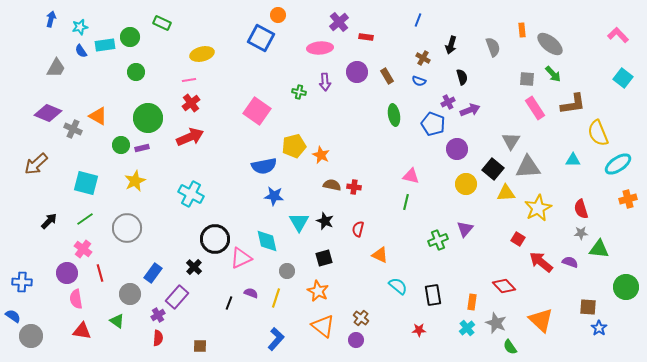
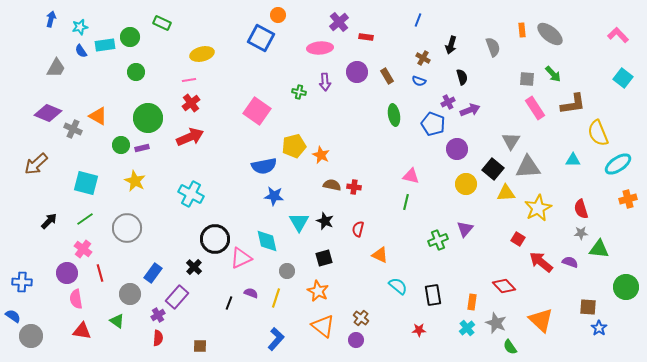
gray ellipse at (550, 44): moved 10 px up
yellow star at (135, 181): rotated 20 degrees counterclockwise
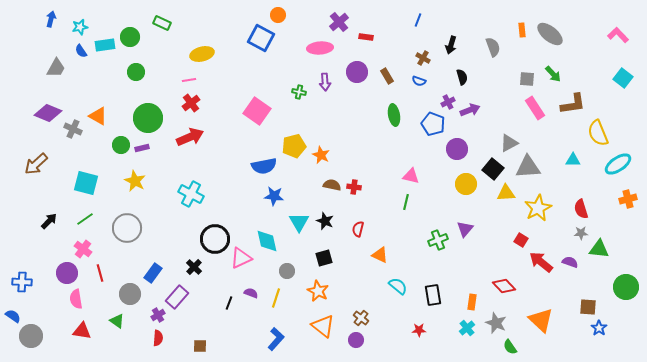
gray triangle at (511, 141): moved 2 px left, 2 px down; rotated 30 degrees clockwise
red square at (518, 239): moved 3 px right, 1 px down
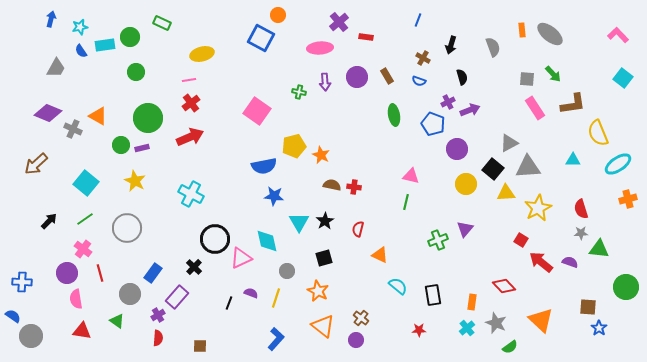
purple circle at (357, 72): moved 5 px down
cyan square at (86, 183): rotated 25 degrees clockwise
black star at (325, 221): rotated 18 degrees clockwise
green semicircle at (510, 347): rotated 91 degrees counterclockwise
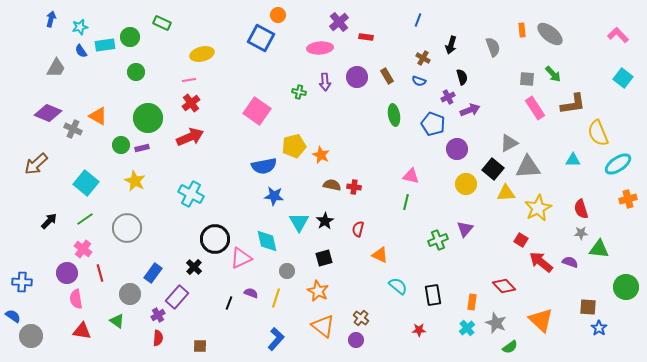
purple cross at (448, 102): moved 5 px up
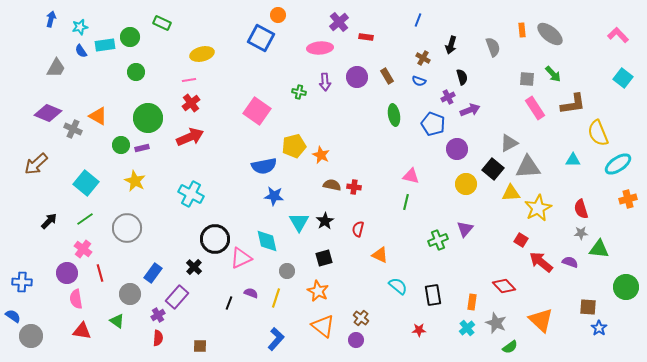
yellow triangle at (506, 193): moved 5 px right
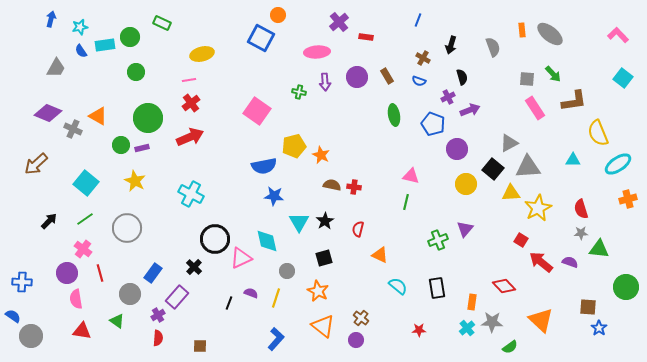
pink ellipse at (320, 48): moved 3 px left, 4 px down
brown L-shape at (573, 104): moved 1 px right, 3 px up
black rectangle at (433, 295): moved 4 px right, 7 px up
gray star at (496, 323): moved 4 px left, 1 px up; rotated 20 degrees counterclockwise
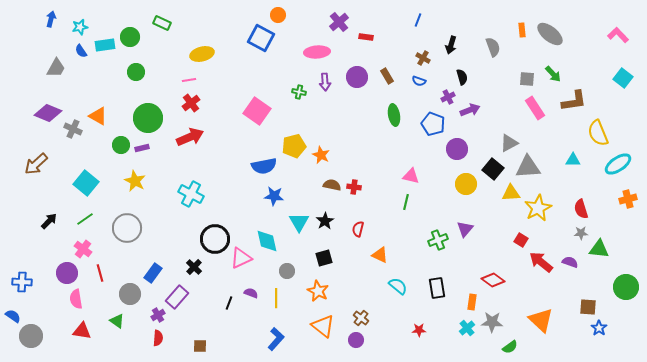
red diamond at (504, 286): moved 11 px left, 6 px up; rotated 10 degrees counterclockwise
yellow line at (276, 298): rotated 18 degrees counterclockwise
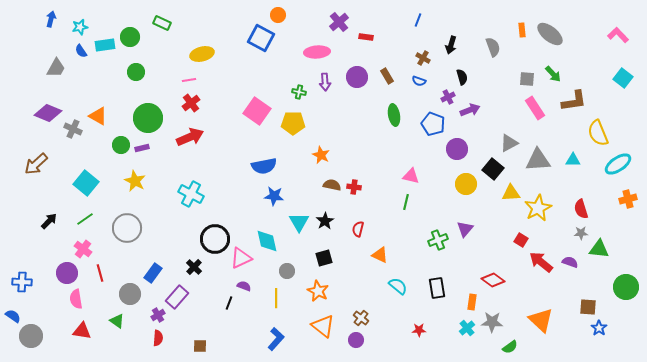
yellow pentagon at (294, 146): moved 1 px left, 23 px up; rotated 15 degrees clockwise
gray triangle at (528, 167): moved 10 px right, 7 px up
purple semicircle at (251, 293): moved 7 px left, 7 px up
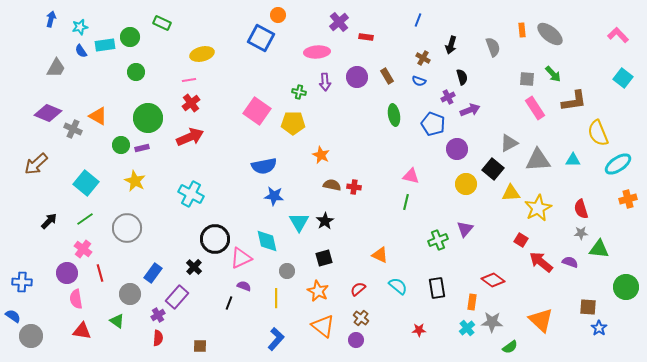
red semicircle at (358, 229): moved 60 px down; rotated 35 degrees clockwise
